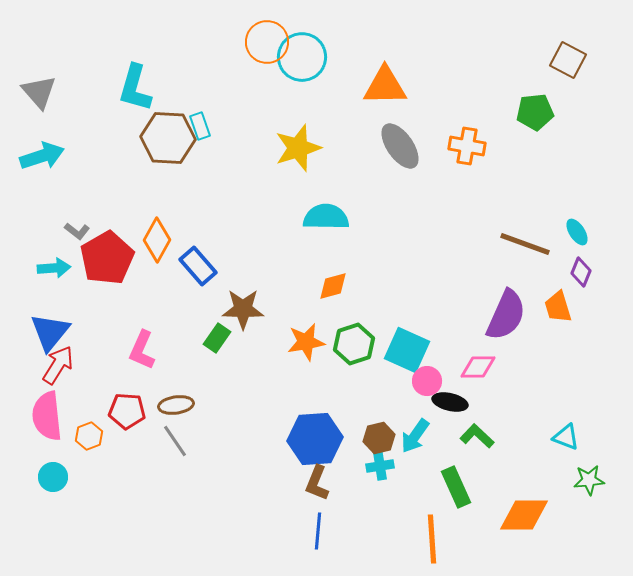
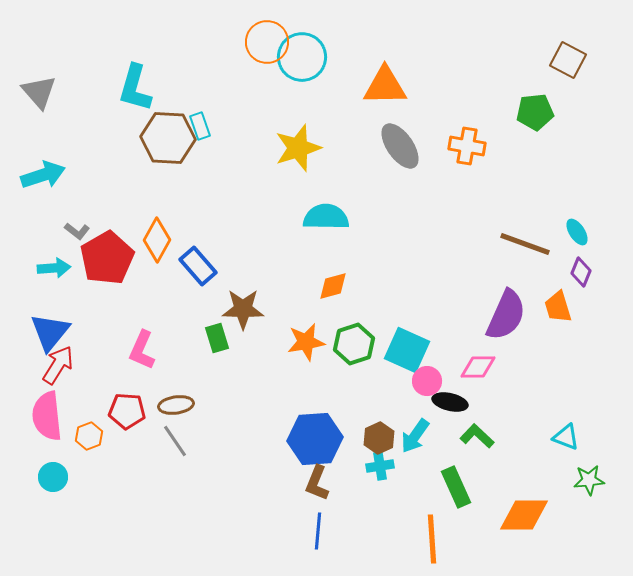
cyan arrow at (42, 156): moved 1 px right, 19 px down
green rectangle at (217, 338): rotated 52 degrees counterclockwise
brown hexagon at (379, 438): rotated 12 degrees counterclockwise
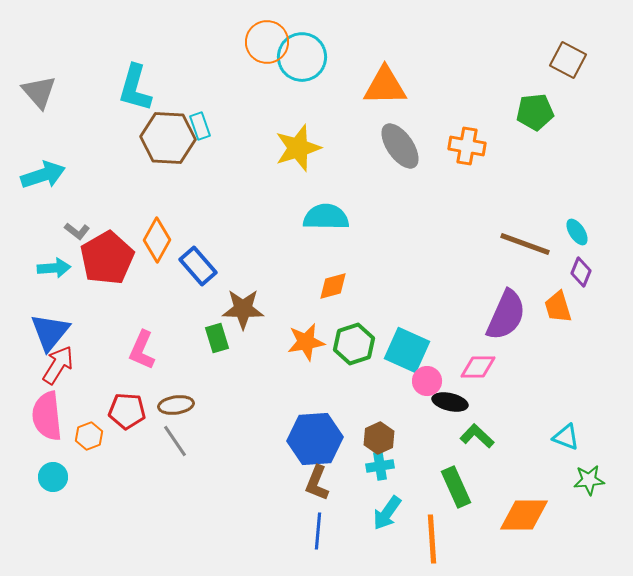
cyan arrow at (415, 436): moved 28 px left, 77 px down
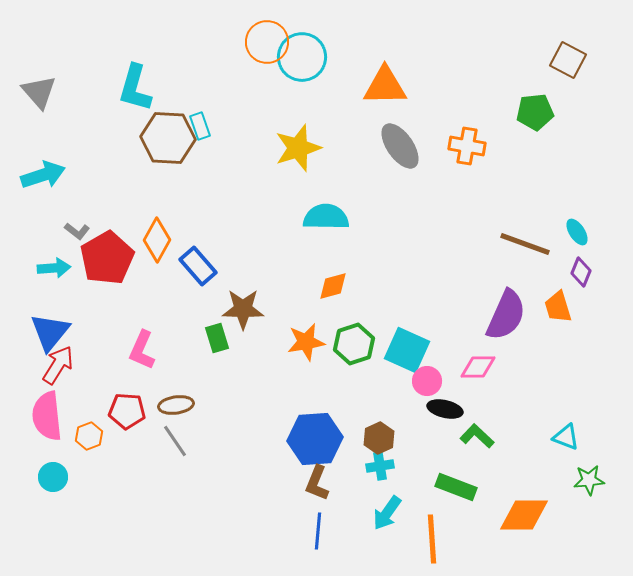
black ellipse at (450, 402): moved 5 px left, 7 px down
green rectangle at (456, 487): rotated 45 degrees counterclockwise
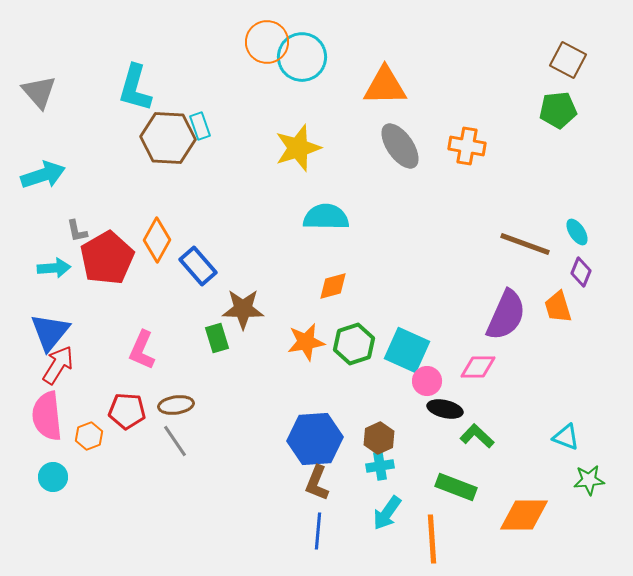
green pentagon at (535, 112): moved 23 px right, 2 px up
gray L-shape at (77, 231): rotated 40 degrees clockwise
